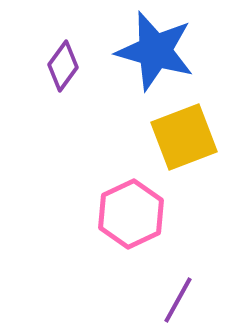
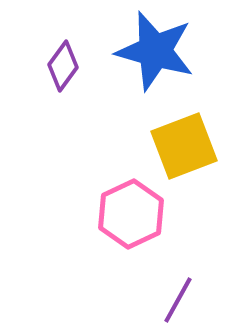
yellow square: moved 9 px down
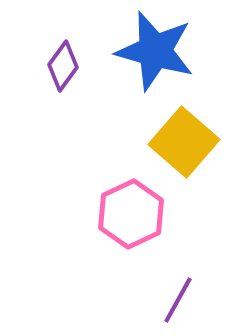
yellow square: moved 4 px up; rotated 28 degrees counterclockwise
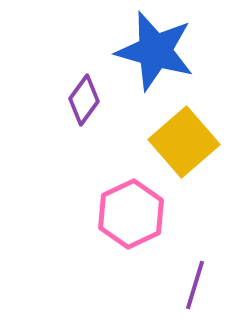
purple diamond: moved 21 px right, 34 px down
yellow square: rotated 8 degrees clockwise
purple line: moved 17 px right, 15 px up; rotated 12 degrees counterclockwise
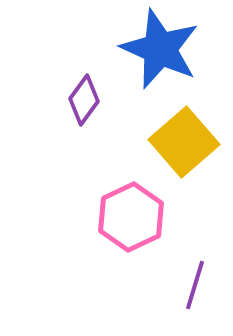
blue star: moved 5 px right, 2 px up; rotated 8 degrees clockwise
pink hexagon: moved 3 px down
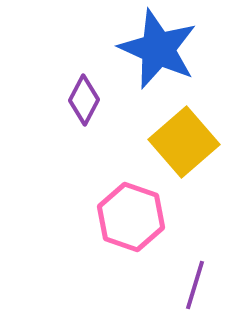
blue star: moved 2 px left
purple diamond: rotated 9 degrees counterclockwise
pink hexagon: rotated 16 degrees counterclockwise
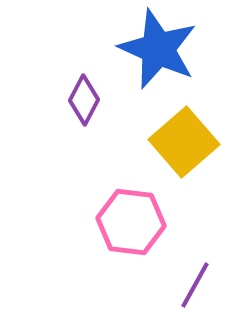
pink hexagon: moved 5 px down; rotated 12 degrees counterclockwise
purple line: rotated 12 degrees clockwise
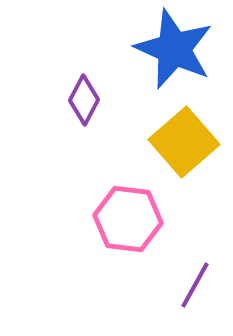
blue star: moved 16 px right
pink hexagon: moved 3 px left, 3 px up
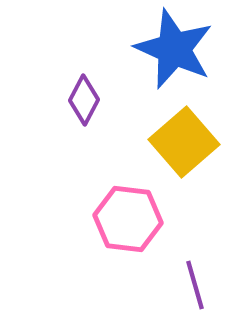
purple line: rotated 45 degrees counterclockwise
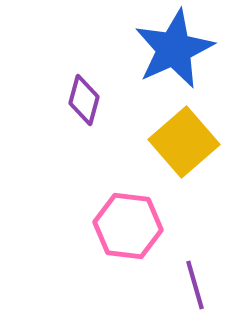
blue star: rotated 24 degrees clockwise
purple diamond: rotated 12 degrees counterclockwise
pink hexagon: moved 7 px down
